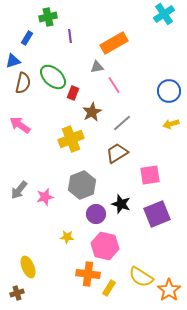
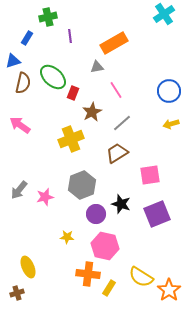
pink line: moved 2 px right, 5 px down
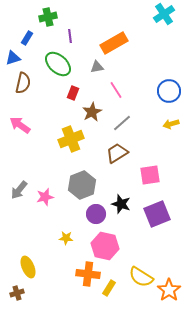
blue triangle: moved 3 px up
green ellipse: moved 5 px right, 13 px up
yellow star: moved 1 px left, 1 px down
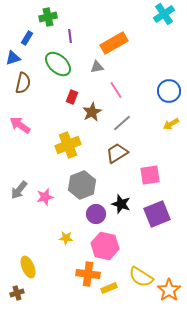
red rectangle: moved 1 px left, 4 px down
yellow arrow: rotated 14 degrees counterclockwise
yellow cross: moved 3 px left, 6 px down
yellow rectangle: rotated 35 degrees clockwise
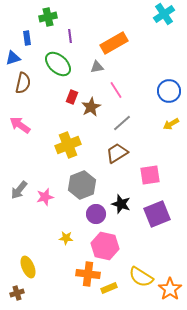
blue rectangle: rotated 40 degrees counterclockwise
brown star: moved 1 px left, 5 px up
orange star: moved 1 px right, 1 px up
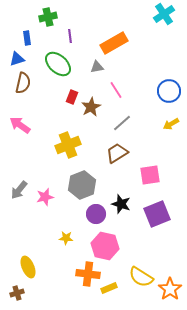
blue triangle: moved 4 px right, 1 px down
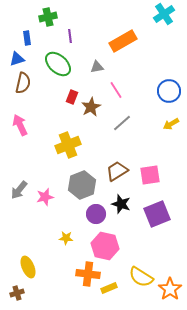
orange rectangle: moved 9 px right, 2 px up
pink arrow: rotated 30 degrees clockwise
brown trapezoid: moved 18 px down
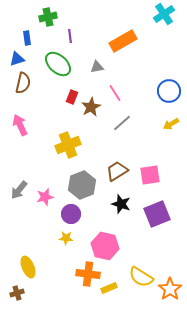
pink line: moved 1 px left, 3 px down
purple circle: moved 25 px left
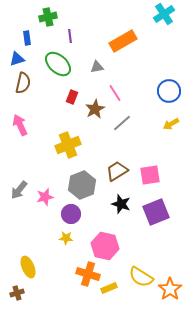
brown star: moved 4 px right, 2 px down
purple square: moved 1 px left, 2 px up
orange cross: rotated 10 degrees clockwise
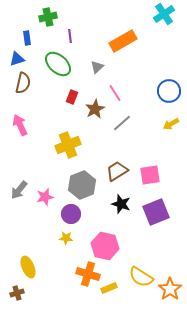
gray triangle: rotated 32 degrees counterclockwise
